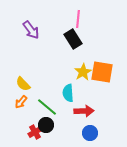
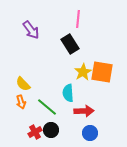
black rectangle: moved 3 px left, 5 px down
orange arrow: rotated 56 degrees counterclockwise
black circle: moved 5 px right, 5 px down
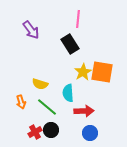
yellow semicircle: moved 17 px right; rotated 28 degrees counterclockwise
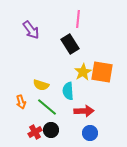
yellow semicircle: moved 1 px right, 1 px down
cyan semicircle: moved 2 px up
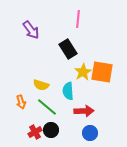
black rectangle: moved 2 px left, 5 px down
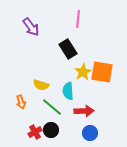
purple arrow: moved 3 px up
green line: moved 5 px right
